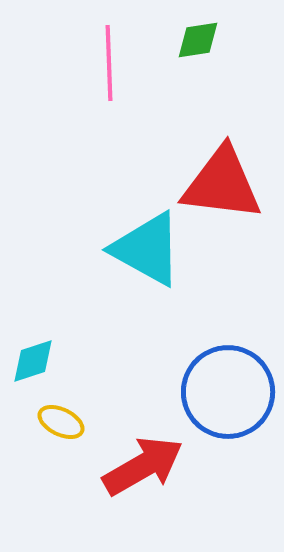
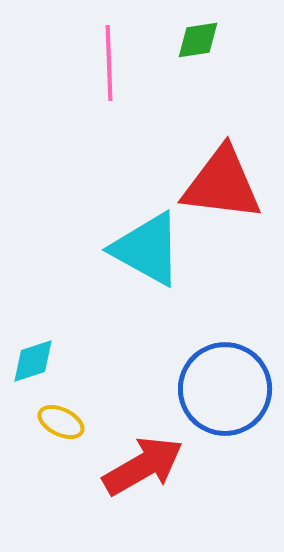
blue circle: moved 3 px left, 3 px up
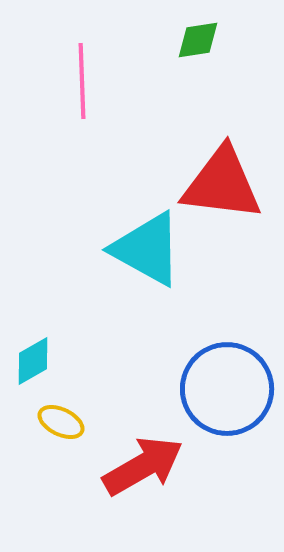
pink line: moved 27 px left, 18 px down
cyan diamond: rotated 12 degrees counterclockwise
blue circle: moved 2 px right
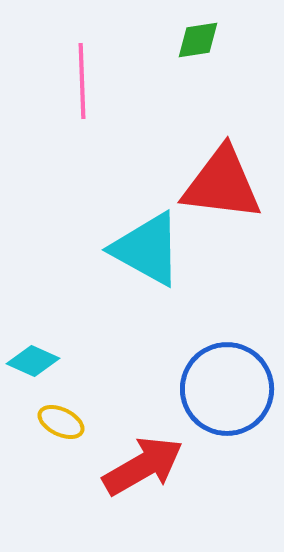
cyan diamond: rotated 54 degrees clockwise
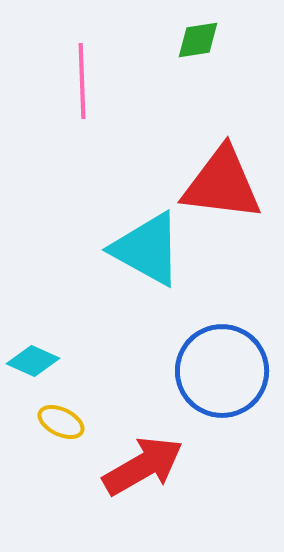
blue circle: moved 5 px left, 18 px up
